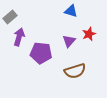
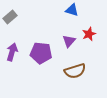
blue triangle: moved 1 px right, 1 px up
purple arrow: moved 7 px left, 15 px down
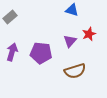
purple triangle: moved 1 px right
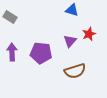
gray rectangle: rotated 72 degrees clockwise
purple arrow: rotated 18 degrees counterclockwise
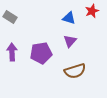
blue triangle: moved 3 px left, 8 px down
red star: moved 3 px right, 23 px up
purple pentagon: rotated 15 degrees counterclockwise
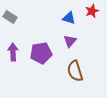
purple arrow: moved 1 px right
brown semicircle: rotated 90 degrees clockwise
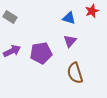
purple arrow: moved 1 px left, 1 px up; rotated 66 degrees clockwise
brown semicircle: moved 2 px down
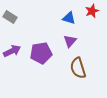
brown semicircle: moved 3 px right, 5 px up
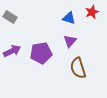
red star: moved 1 px down
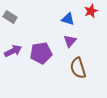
red star: moved 1 px left, 1 px up
blue triangle: moved 1 px left, 1 px down
purple arrow: moved 1 px right
